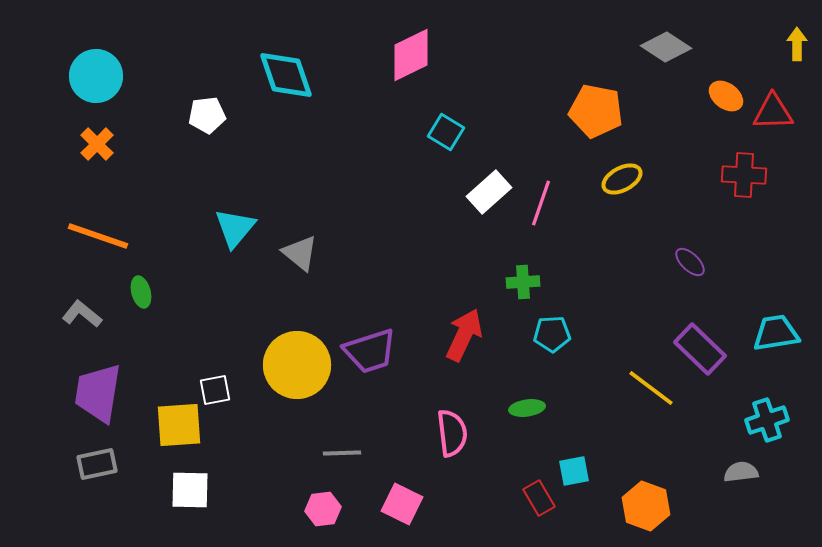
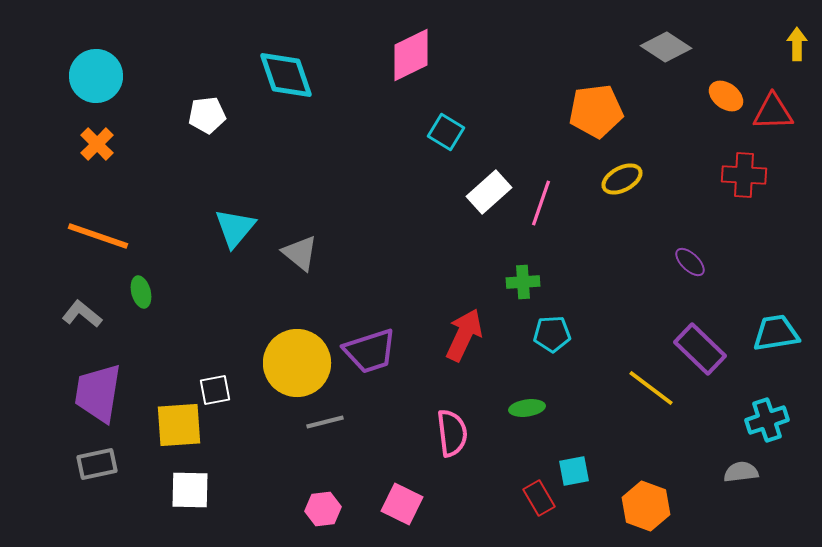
orange pentagon at (596, 111): rotated 18 degrees counterclockwise
yellow circle at (297, 365): moved 2 px up
gray line at (342, 453): moved 17 px left, 31 px up; rotated 12 degrees counterclockwise
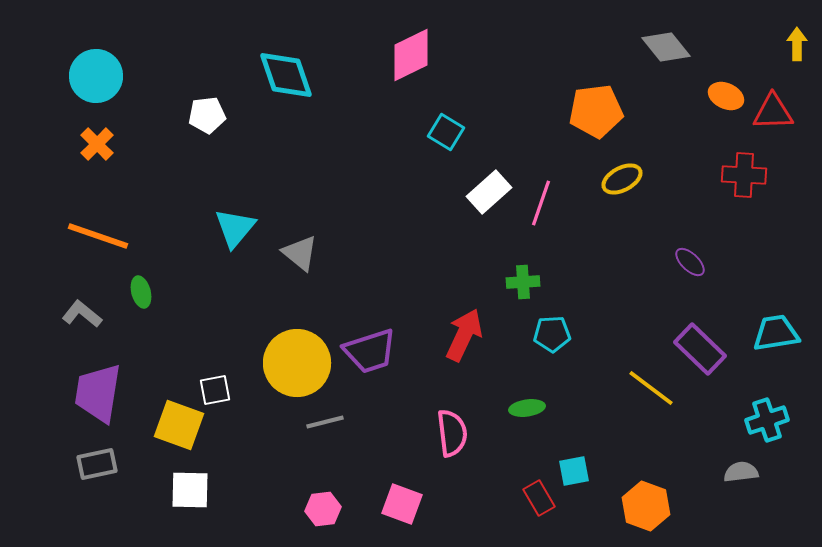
gray diamond at (666, 47): rotated 18 degrees clockwise
orange ellipse at (726, 96): rotated 12 degrees counterclockwise
yellow square at (179, 425): rotated 24 degrees clockwise
pink square at (402, 504): rotated 6 degrees counterclockwise
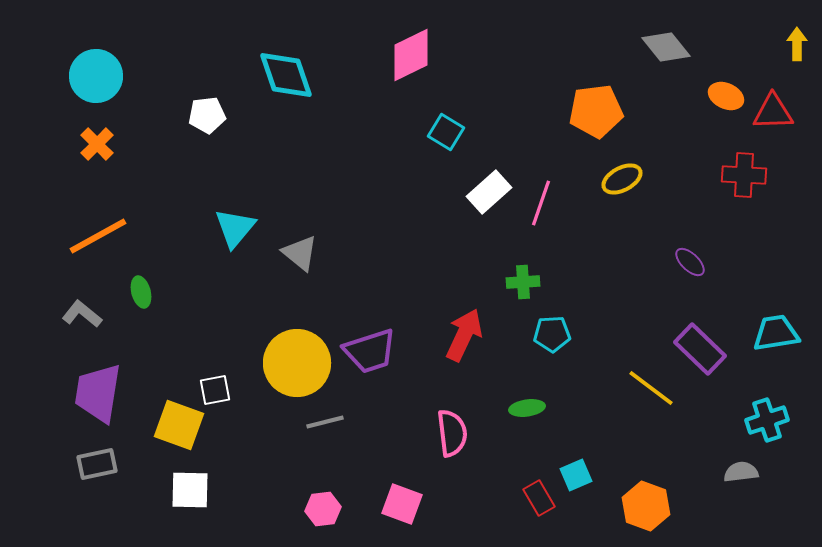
orange line at (98, 236): rotated 48 degrees counterclockwise
cyan square at (574, 471): moved 2 px right, 4 px down; rotated 12 degrees counterclockwise
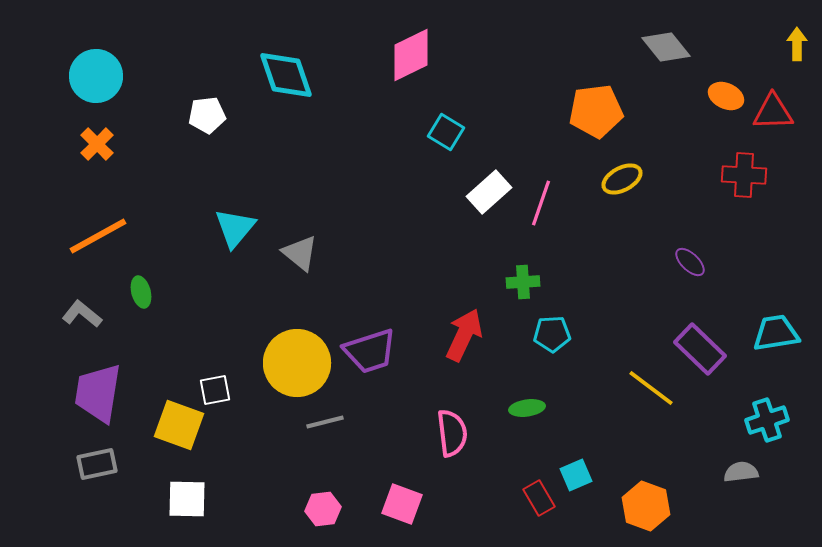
white square at (190, 490): moved 3 px left, 9 px down
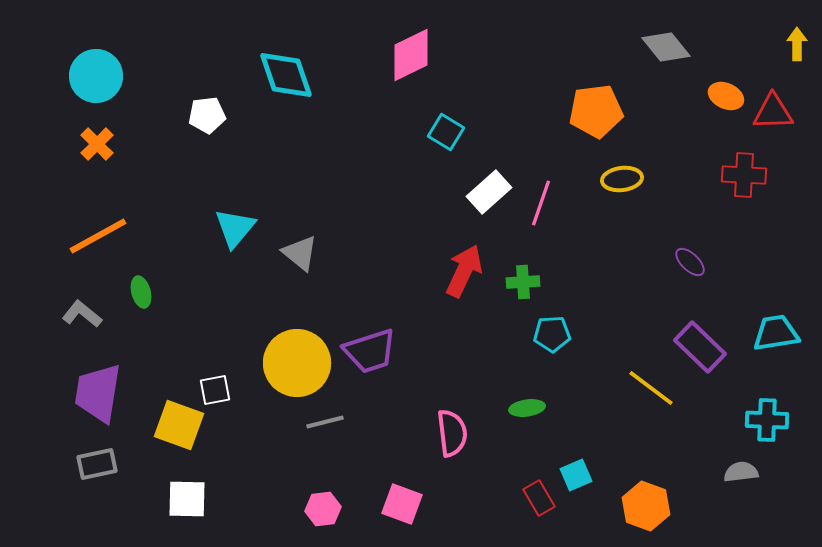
yellow ellipse at (622, 179): rotated 21 degrees clockwise
red arrow at (464, 335): moved 64 px up
purple rectangle at (700, 349): moved 2 px up
cyan cross at (767, 420): rotated 21 degrees clockwise
